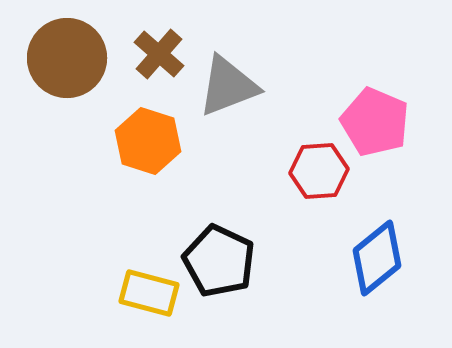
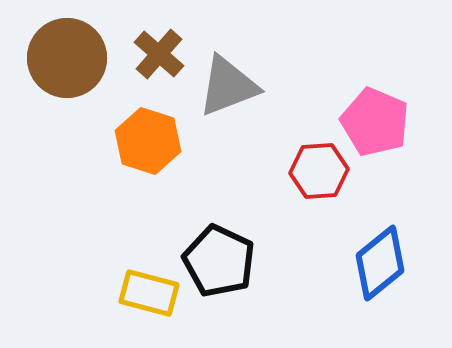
blue diamond: moved 3 px right, 5 px down
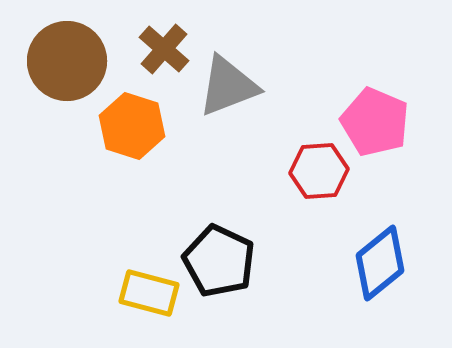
brown cross: moved 5 px right, 5 px up
brown circle: moved 3 px down
orange hexagon: moved 16 px left, 15 px up
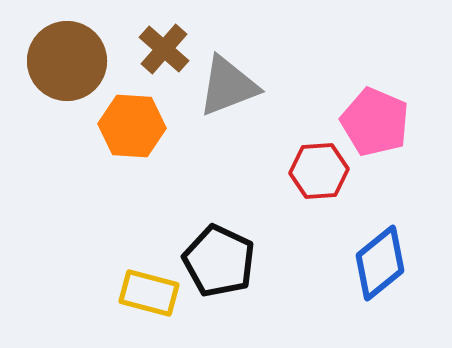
orange hexagon: rotated 14 degrees counterclockwise
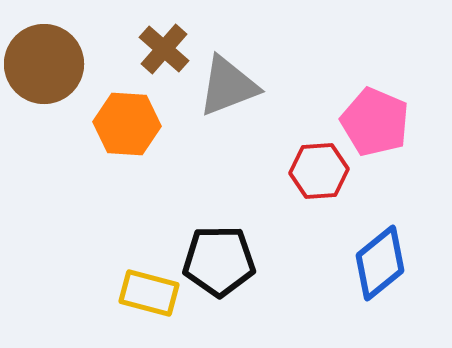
brown circle: moved 23 px left, 3 px down
orange hexagon: moved 5 px left, 2 px up
black pentagon: rotated 26 degrees counterclockwise
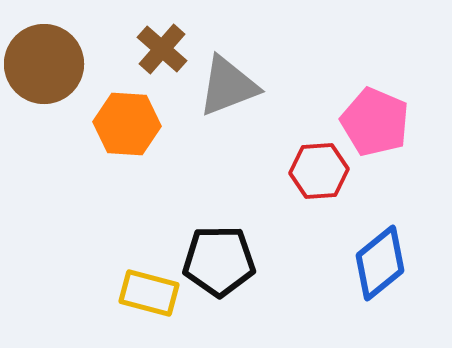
brown cross: moved 2 px left
